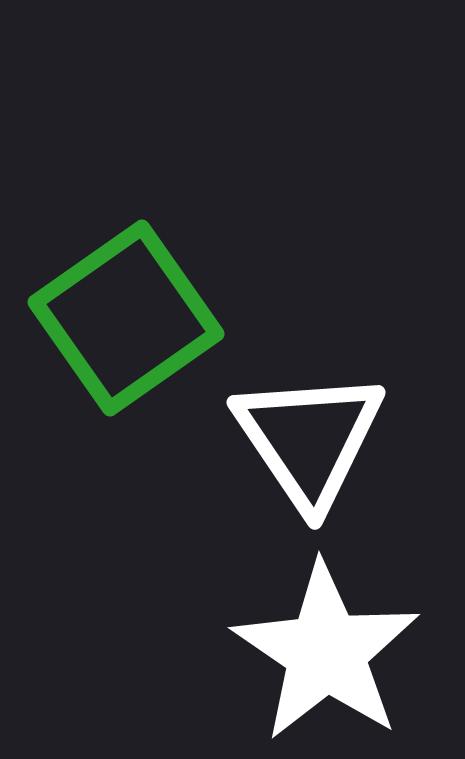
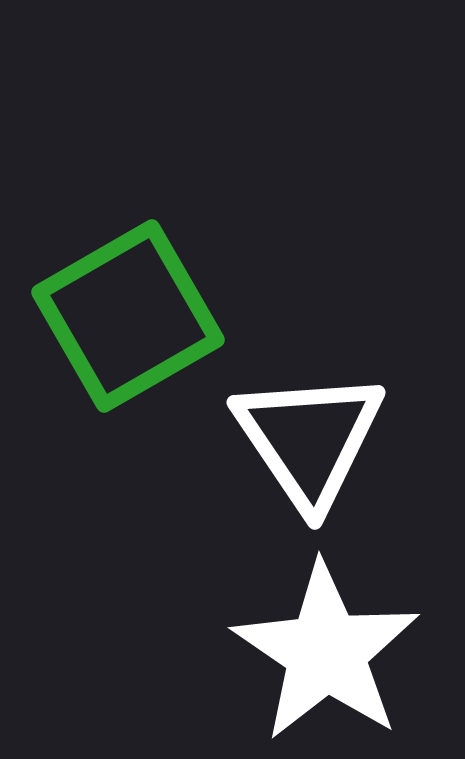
green square: moved 2 px right, 2 px up; rotated 5 degrees clockwise
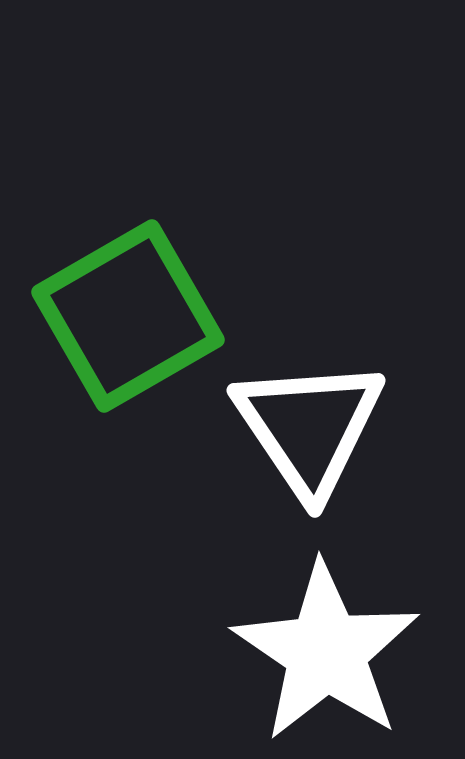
white triangle: moved 12 px up
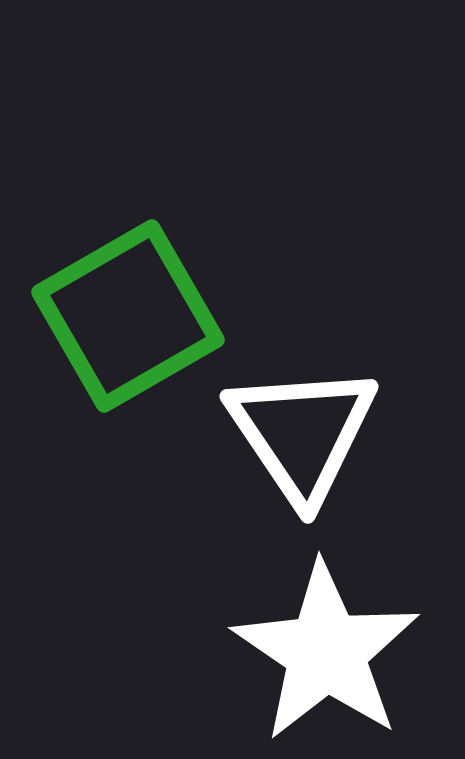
white triangle: moved 7 px left, 6 px down
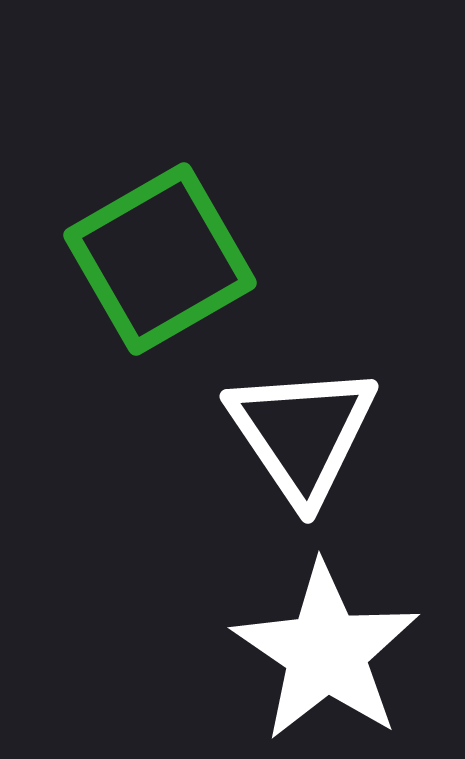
green square: moved 32 px right, 57 px up
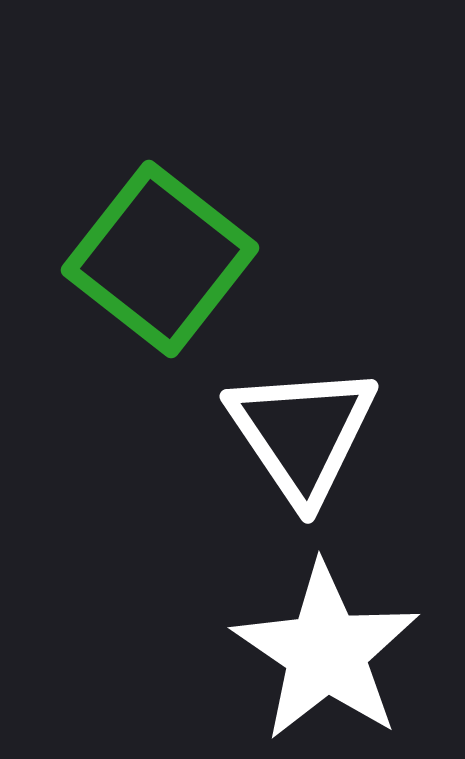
green square: rotated 22 degrees counterclockwise
